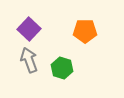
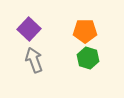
gray arrow: moved 5 px right
green hexagon: moved 26 px right, 10 px up
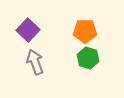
purple square: moved 1 px left, 1 px down
gray arrow: moved 1 px right, 2 px down
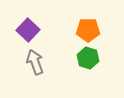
orange pentagon: moved 3 px right, 1 px up
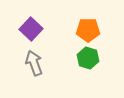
purple square: moved 3 px right, 1 px up
gray arrow: moved 1 px left, 1 px down
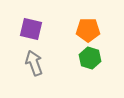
purple square: rotated 30 degrees counterclockwise
green hexagon: moved 2 px right
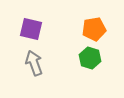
orange pentagon: moved 6 px right, 1 px up; rotated 10 degrees counterclockwise
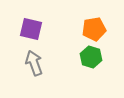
green hexagon: moved 1 px right, 1 px up
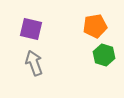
orange pentagon: moved 1 px right, 3 px up
green hexagon: moved 13 px right, 2 px up
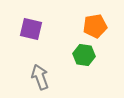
green hexagon: moved 20 px left; rotated 10 degrees counterclockwise
gray arrow: moved 6 px right, 14 px down
